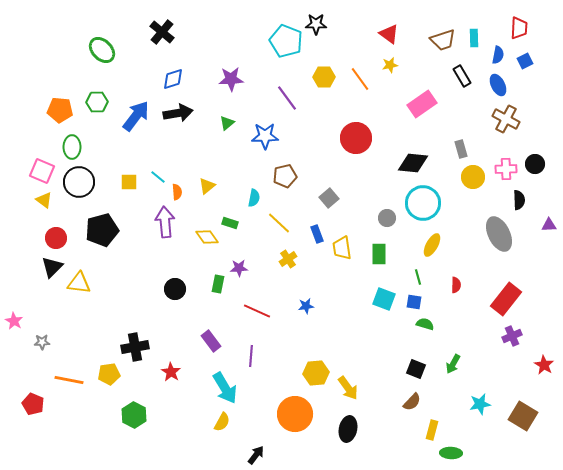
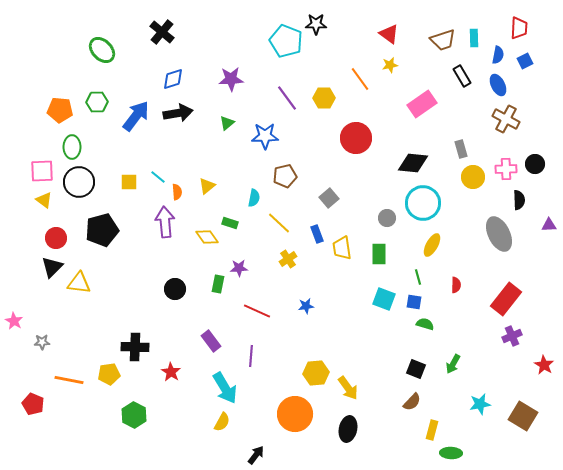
yellow hexagon at (324, 77): moved 21 px down
pink square at (42, 171): rotated 25 degrees counterclockwise
black cross at (135, 347): rotated 12 degrees clockwise
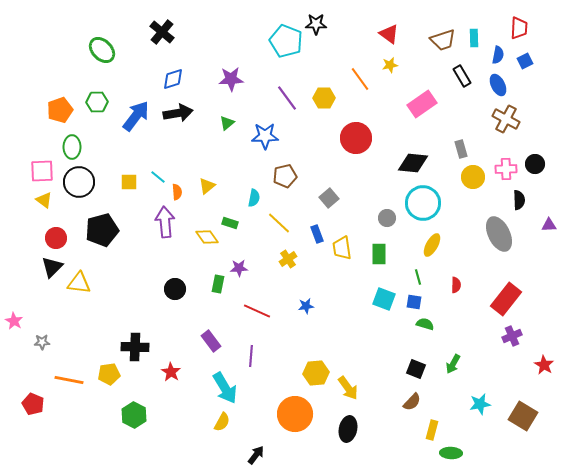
orange pentagon at (60, 110): rotated 25 degrees counterclockwise
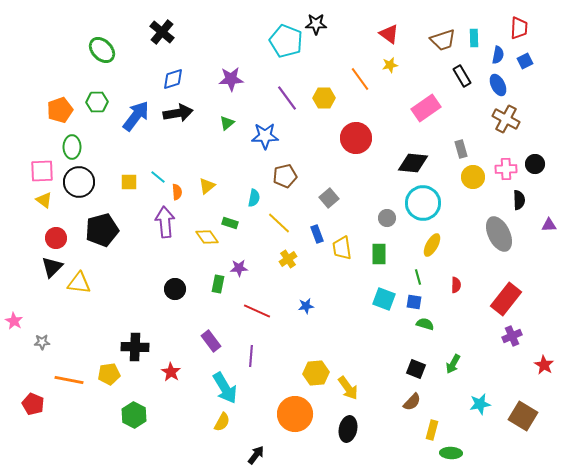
pink rectangle at (422, 104): moved 4 px right, 4 px down
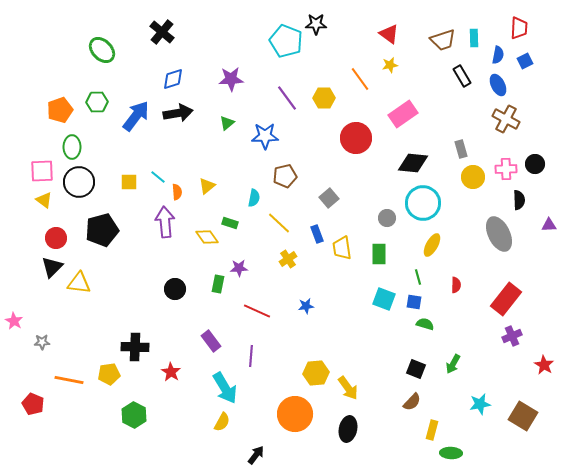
pink rectangle at (426, 108): moved 23 px left, 6 px down
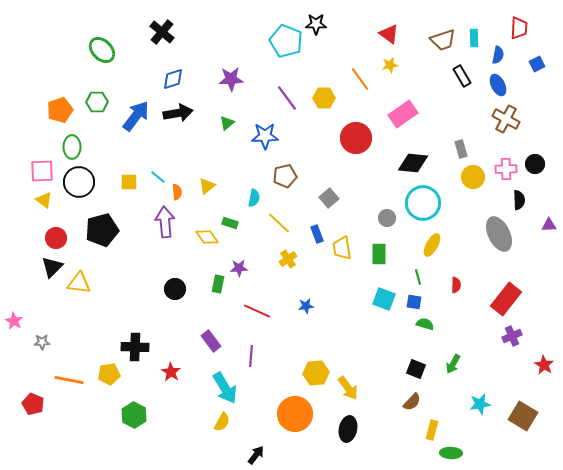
blue square at (525, 61): moved 12 px right, 3 px down
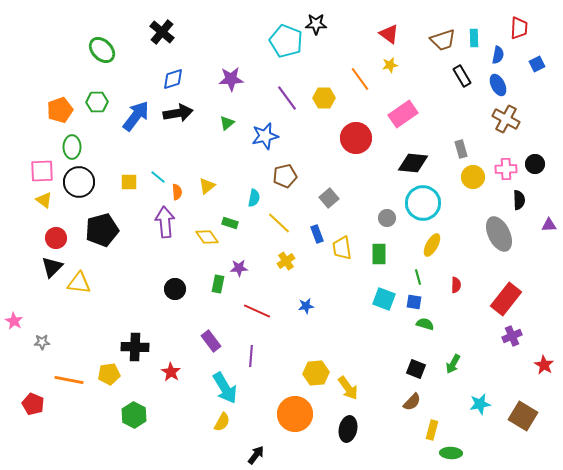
blue star at (265, 136): rotated 12 degrees counterclockwise
yellow cross at (288, 259): moved 2 px left, 2 px down
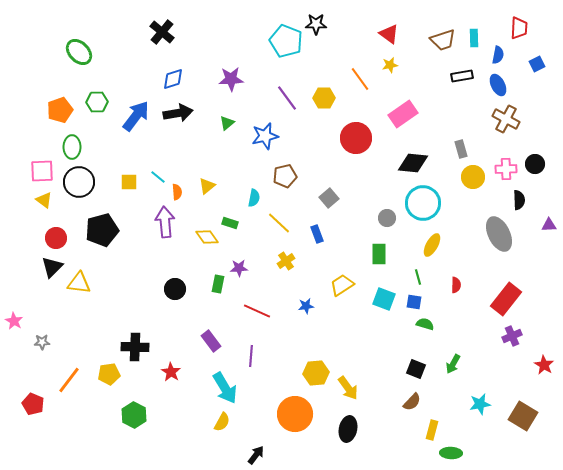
green ellipse at (102, 50): moved 23 px left, 2 px down
black rectangle at (462, 76): rotated 70 degrees counterclockwise
yellow trapezoid at (342, 248): moved 37 px down; rotated 65 degrees clockwise
orange line at (69, 380): rotated 64 degrees counterclockwise
